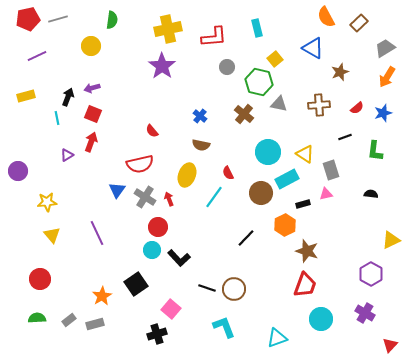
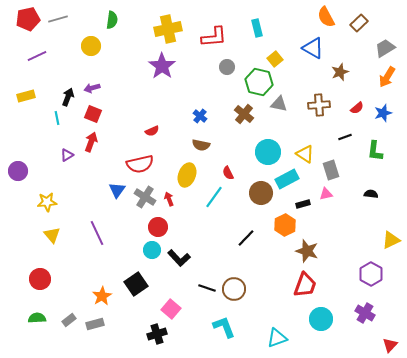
red semicircle at (152, 131): rotated 72 degrees counterclockwise
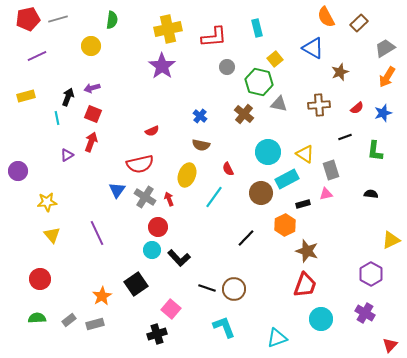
red semicircle at (228, 173): moved 4 px up
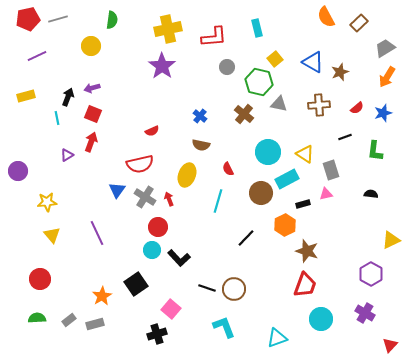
blue triangle at (313, 48): moved 14 px down
cyan line at (214, 197): moved 4 px right, 4 px down; rotated 20 degrees counterclockwise
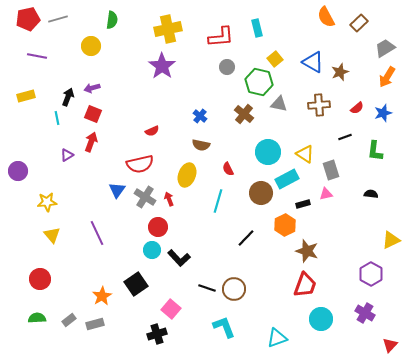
red L-shape at (214, 37): moved 7 px right
purple line at (37, 56): rotated 36 degrees clockwise
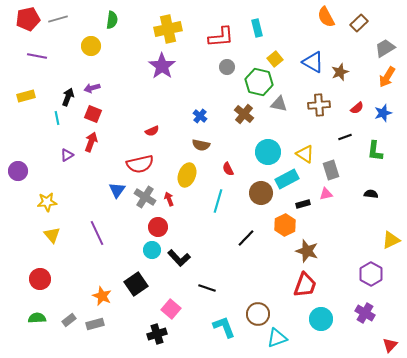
brown circle at (234, 289): moved 24 px right, 25 px down
orange star at (102, 296): rotated 18 degrees counterclockwise
